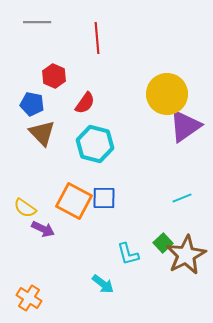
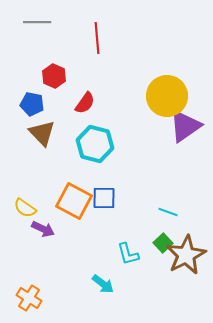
yellow circle: moved 2 px down
cyan line: moved 14 px left, 14 px down; rotated 42 degrees clockwise
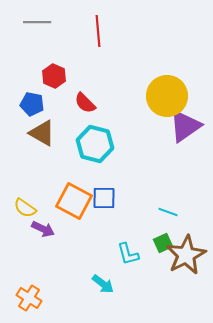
red line: moved 1 px right, 7 px up
red semicircle: rotated 100 degrees clockwise
brown triangle: rotated 16 degrees counterclockwise
green square: rotated 18 degrees clockwise
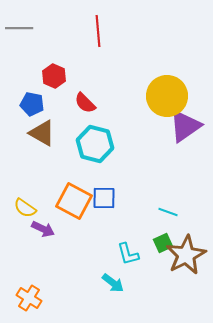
gray line: moved 18 px left, 6 px down
cyan arrow: moved 10 px right, 1 px up
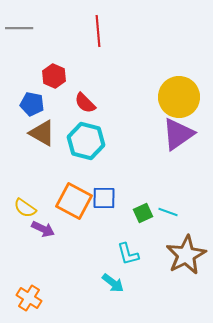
yellow circle: moved 12 px right, 1 px down
purple triangle: moved 7 px left, 8 px down
cyan hexagon: moved 9 px left, 3 px up
green square: moved 20 px left, 30 px up
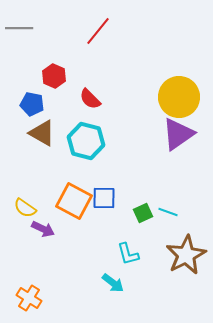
red line: rotated 44 degrees clockwise
red semicircle: moved 5 px right, 4 px up
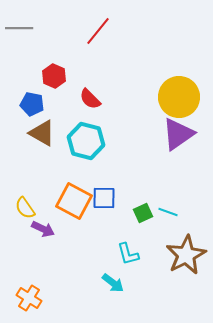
yellow semicircle: rotated 20 degrees clockwise
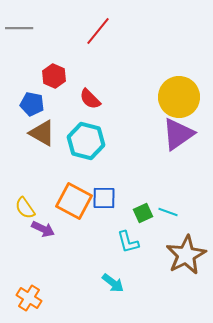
cyan L-shape: moved 12 px up
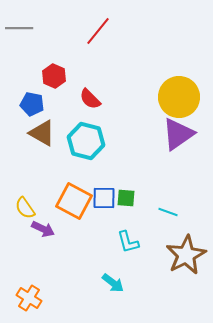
green square: moved 17 px left, 15 px up; rotated 30 degrees clockwise
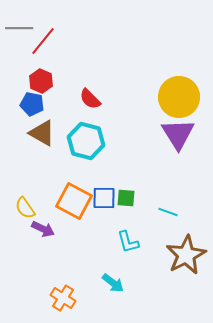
red line: moved 55 px left, 10 px down
red hexagon: moved 13 px left, 5 px down
purple triangle: rotated 27 degrees counterclockwise
orange cross: moved 34 px right
